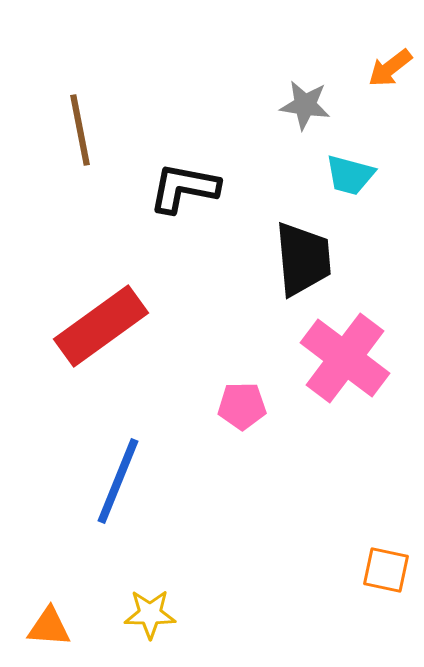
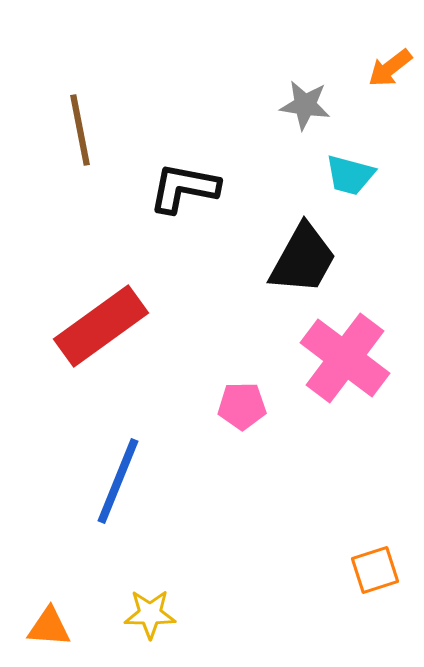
black trapezoid: rotated 34 degrees clockwise
orange square: moved 11 px left; rotated 30 degrees counterclockwise
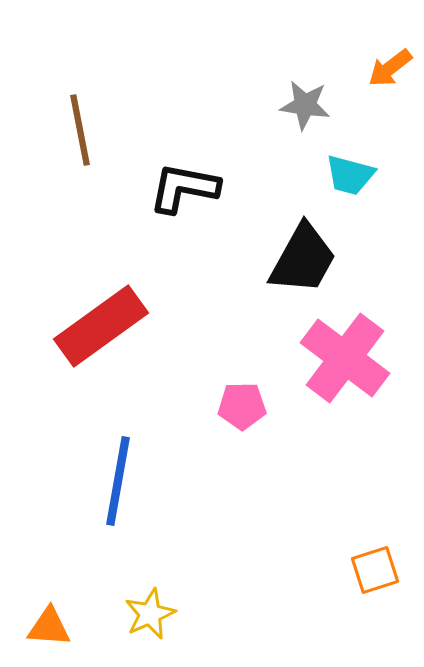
blue line: rotated 12 degrees counterclockwise
yellow star: rotated 24 degrees counterclockwise
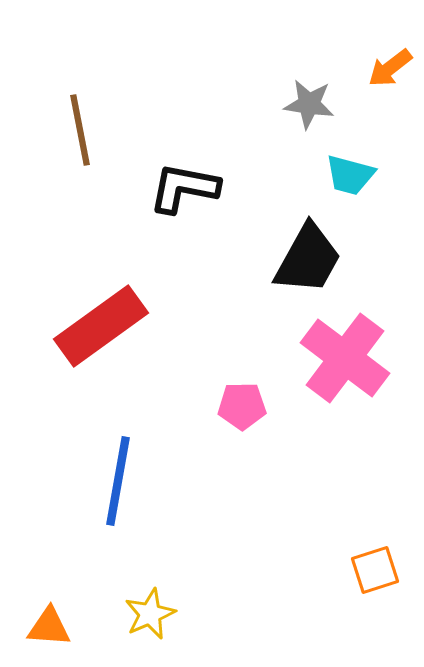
gray star: moved 4 px right, 1 px up
black trapezoid: moved 5 px right
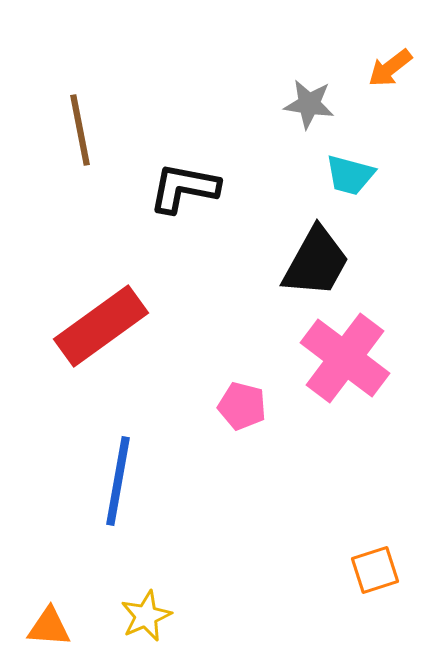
black trapezoid: moved 8 px right, 3 px down
pink pentagon: rotated 15 degrees clockwise
yellow star: moved 4 px left, 2 px down
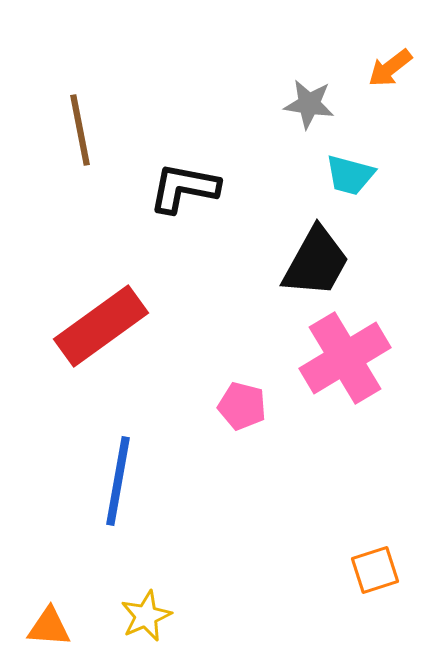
pink cross: rotated 22 degrees clockwise
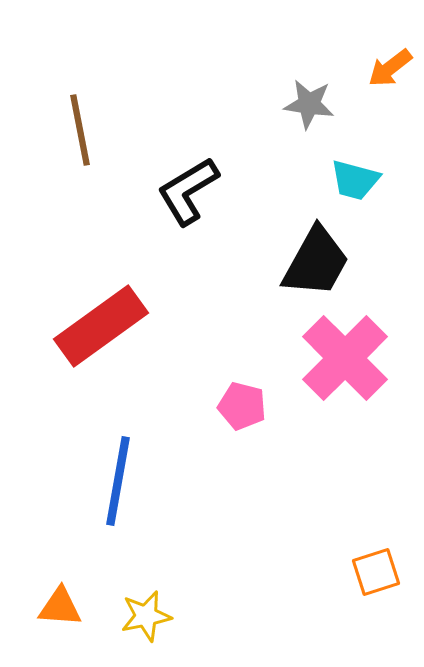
cyan trapezoid: moved 5 px right, 5 px down
black L-shape: moved 4 px right, 3 px down; rotated 42 degrees counterclockwise
pink cross: rotated 14 degrees counterclockwise
orange square: moved 1 px right, 2 px down
yellow star: rotated 12 degrees clockwise
orange triangle: moved 11 px right, 20 px up
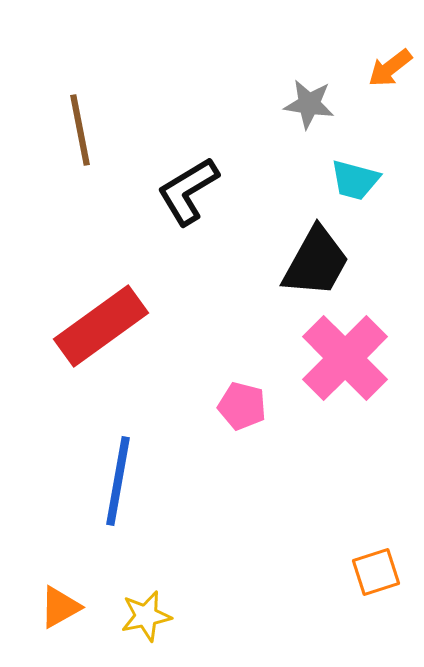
orange triangle: rotated 33 degrees counterclockwise
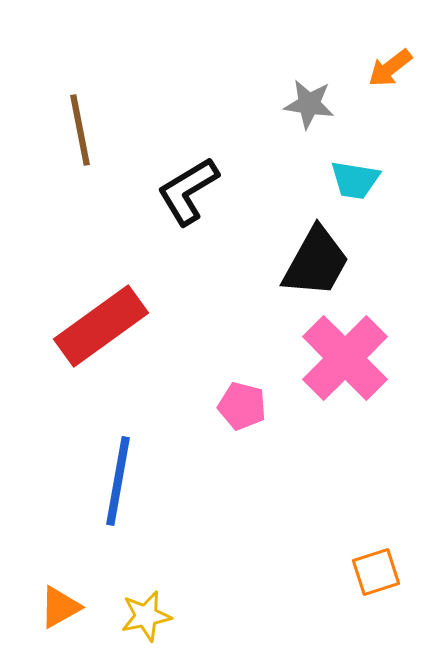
cyan trapezoid: rotated 6 degrees counterclockwise
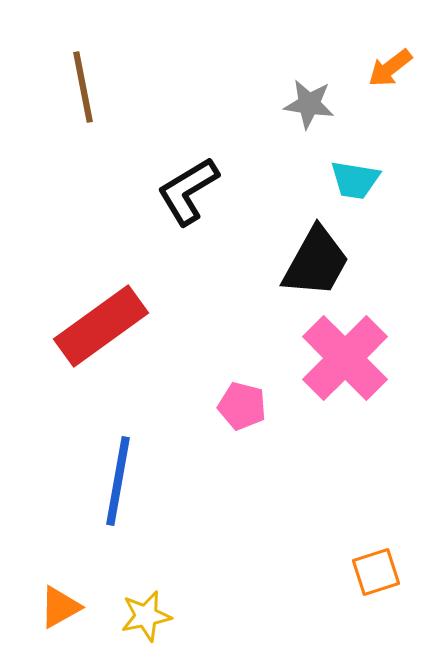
brown line: moved 3 px right, 43 px up
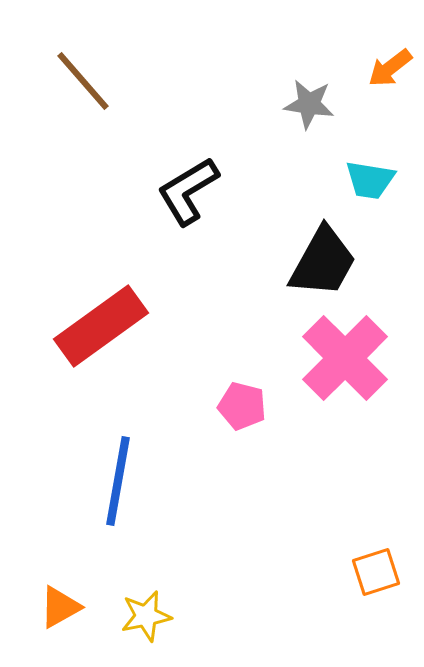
brown line: moved 6 px up; rotated 30 degrees counterclockwise
cyan trapezoid: moved 15 px right
black trapezoid: moved 7 px right
